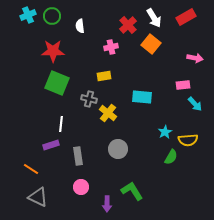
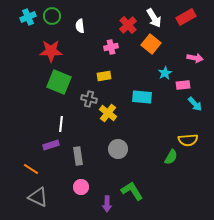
cyan cross: moved 2 px down
red star: moved 2 px left
green square: moved 2 px right, 1 px up
cyan star: moved 59 px up
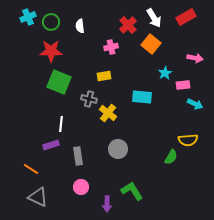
green circle: moved 1 px left, 6 px down
cyan arrow: rotated 21 degrees counterclockwise
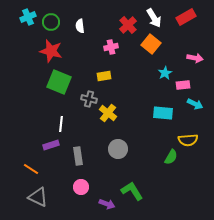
red star: rotated 15 degrees clockwise
cyan rectangle: moved 21 px right, 16 px down
purple arrow: rotated 70 degrees counterclockwise
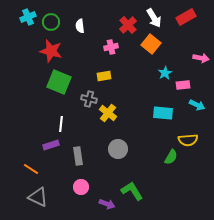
pink arrow: moved 6 px right
cyan arrow: moved 2 px right, 1 px down
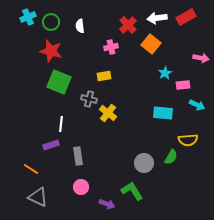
white arrow: moved 3 px right; rotated 114 degrees clockwise
gray circle: moved 26 px right, 14 px down
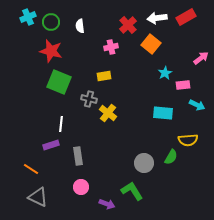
pink arrow: rotated 49 degrees counterclockwise
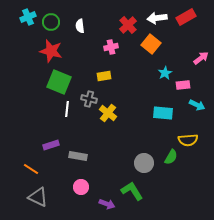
white line: moved 6 px right, 15 px up
gray rectangle: rotated 72 degrees counterclockwise
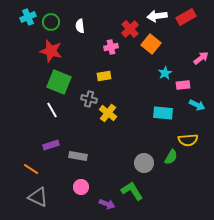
white arrow: moved 2 px up
red cross: moved 2 px right, 4 px down
white line: moved 15 px left, 1 px down; rotated 35 degrees counterclockwise
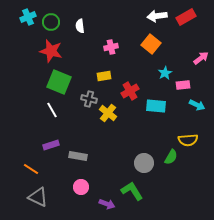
red cross: moved 62 px down; rotated 12 degrees clockwise
cyan rectangle: moved 7 px left, 7 px up
